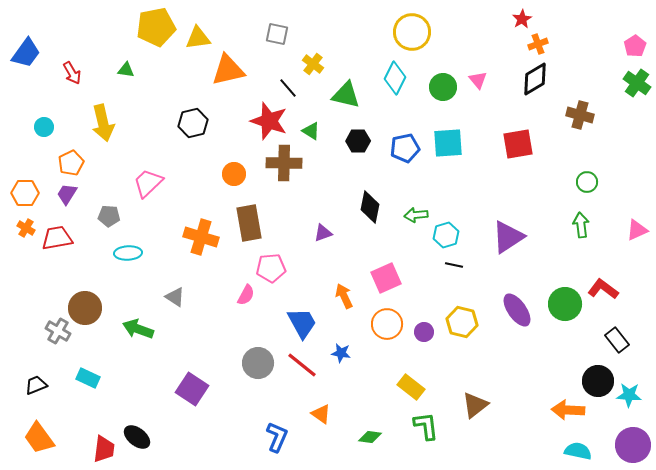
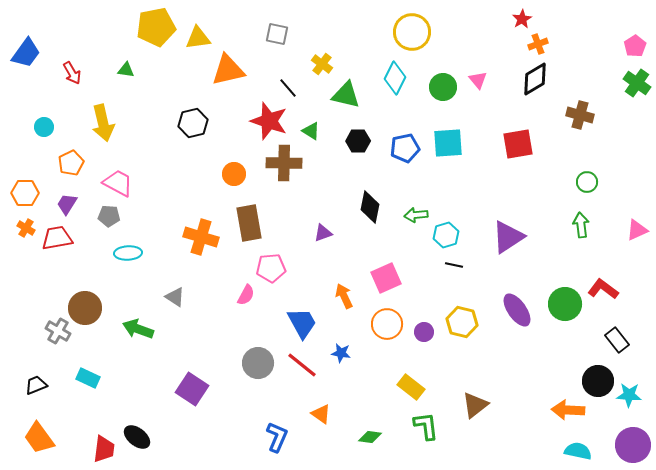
yellow cross at (313, 64): moved 9 px right
pink trapezoid at (148, 183): moved 30 px left; rotated 72 degrees clockwise
purple trapezoid at (67, 194): moved 10 px down
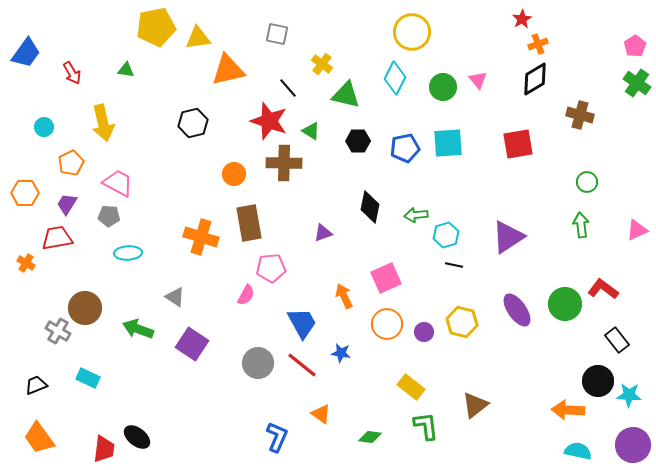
orange cross at (26, 228): moved 35 px down
purple square at (192, 389): moved 45 px up
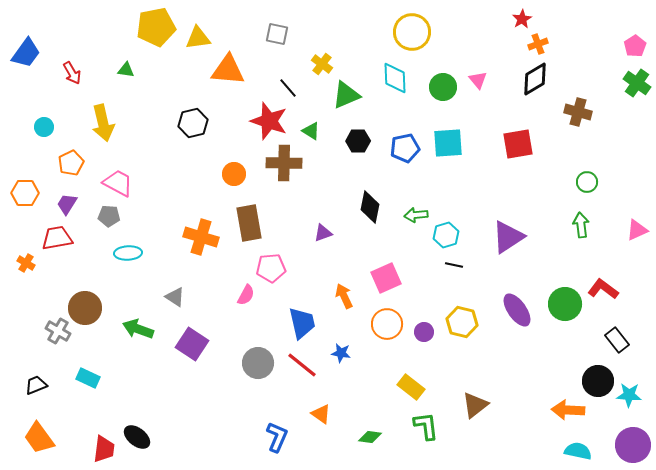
orange triangle at (228, 70): rotated 18 degrees clockwise
cyan diamond at (395, 78): rotated 28 degrees counterclockwise
green triangle at (346, 95): rotated 36 degrees counterclockwise
brown cross at (580, 115): moved 2 px left, 3 px up
blue trapezoid at (302, 323): rotated 16 degrees clockwise
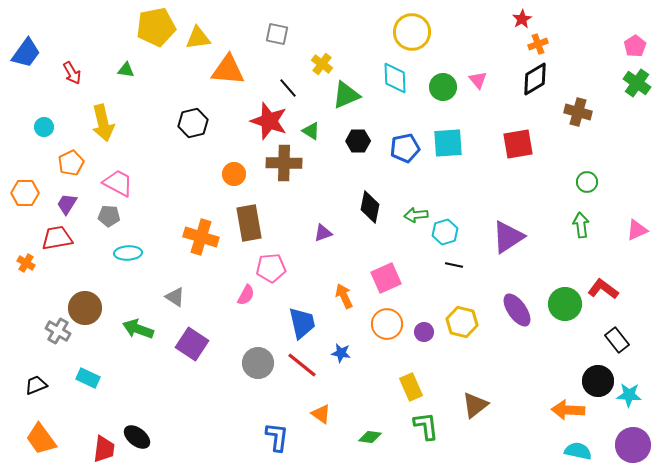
cyan hexagon at (446, 235): moved 1 px left, 3 px up
yellow rectangle at (411, 387): rotated 28 degrees clockwise
blue L-shape at (277, 437): rotated 16 degrees counterclockwise
orange trapezoid at (39, 438): moved 2 px right, 1 px down
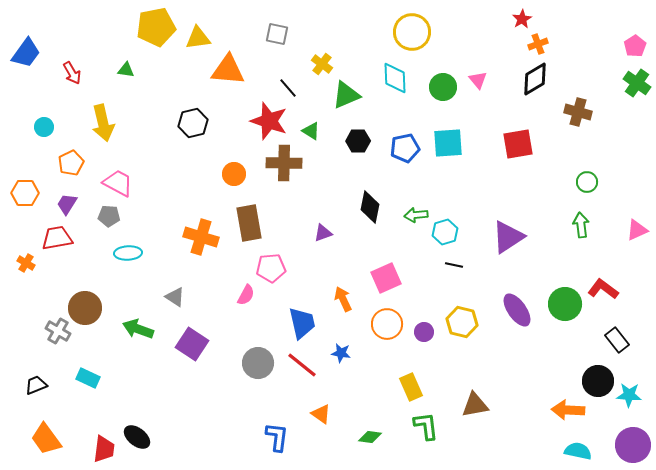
orange arrow at (344, 296): moved 1 px left, 3 px down
brown triangle at (475, 405): rotated 28 degrees clockwise
orange trapezoid at (41, 439): moved 5 px right
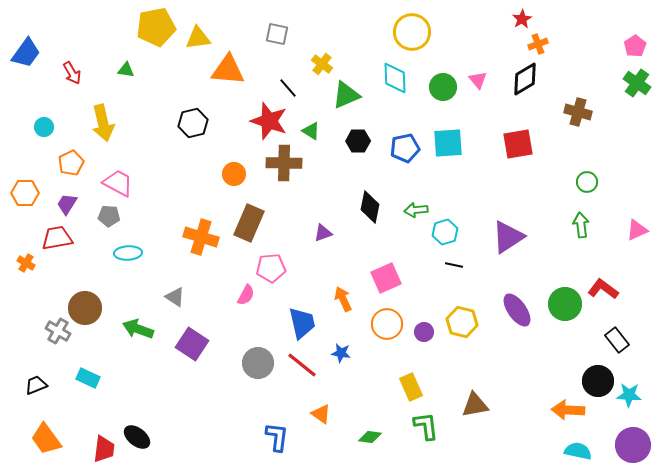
black diamond at (535, 79): moved 10 px left
green arrow at (416, 215): moved 5 px up
brown rectangle at (249, 223): rotated 33 degrees clockwise
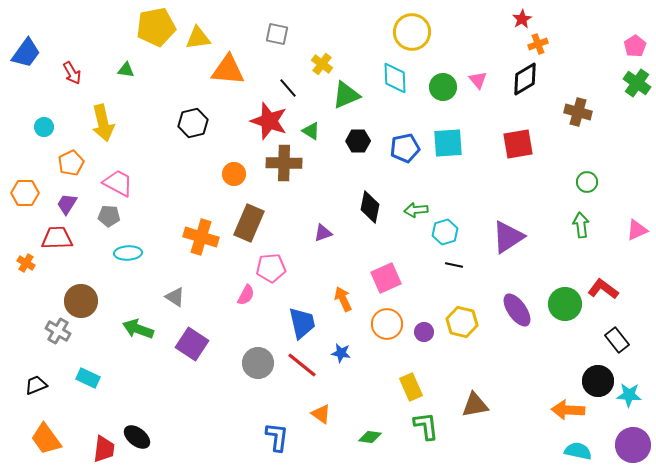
red trapezoid at (57, 238): rotated 8 degrees clockwise
brown circle at (85, 308): moved 4 px left, 7 px up
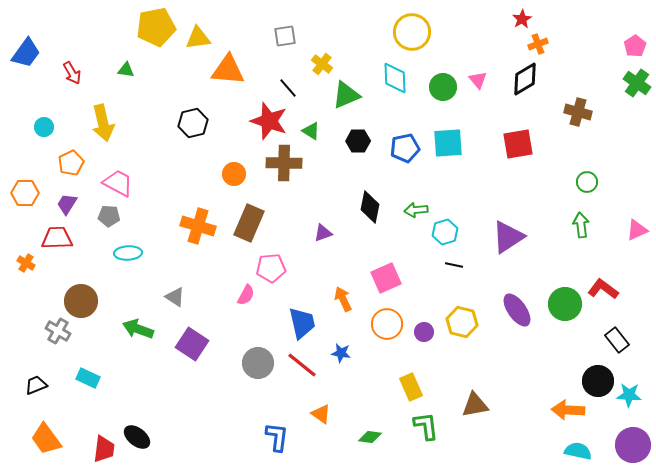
gray square at (277, 34): moved 8 px right, 2 px down; rotated 20 degrees counterclockwise
orange cross at (201, 237): moved 3 px left, 11 px up
